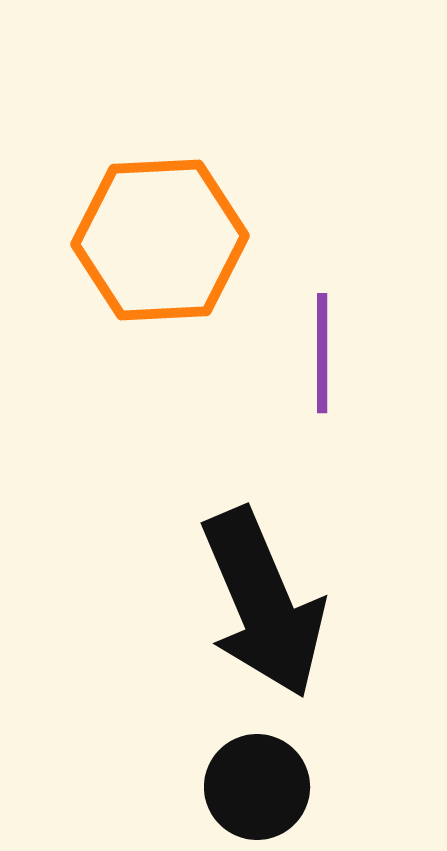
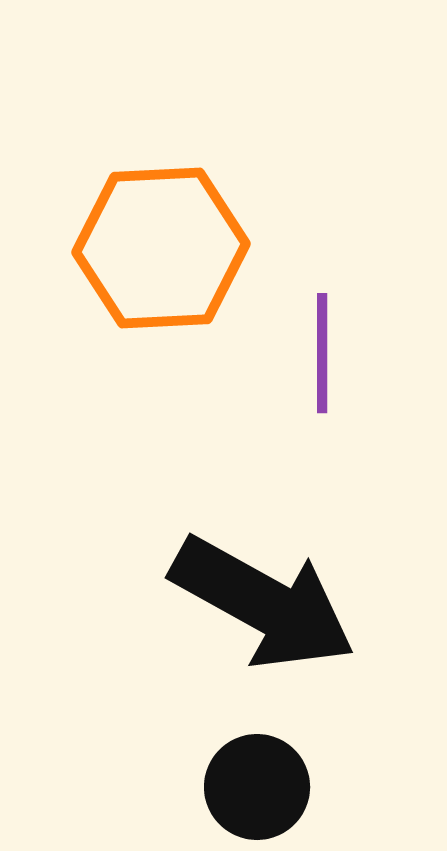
orange hexagon: moved 1 px right, 8 px down
black arrow: rotated 38 degrees counterclockwise
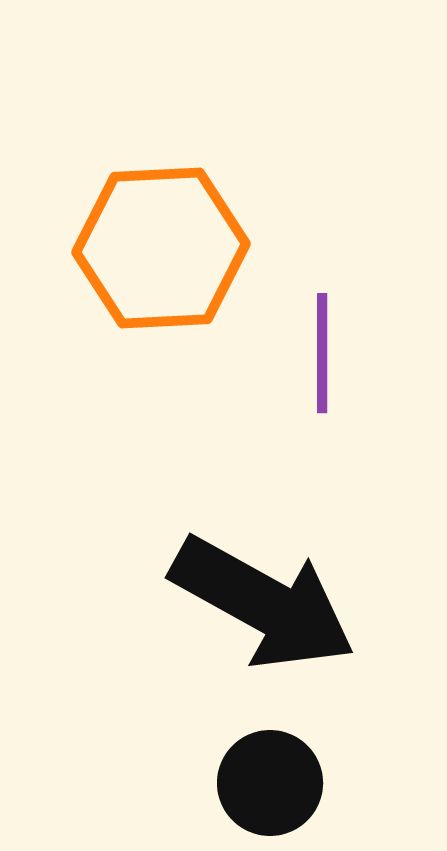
black circle: moved 13 px right, 4 px up
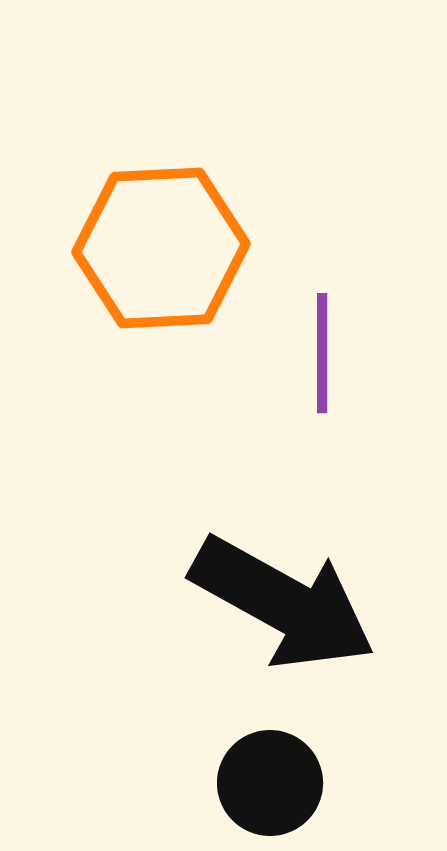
black arrow: moved 20 px right
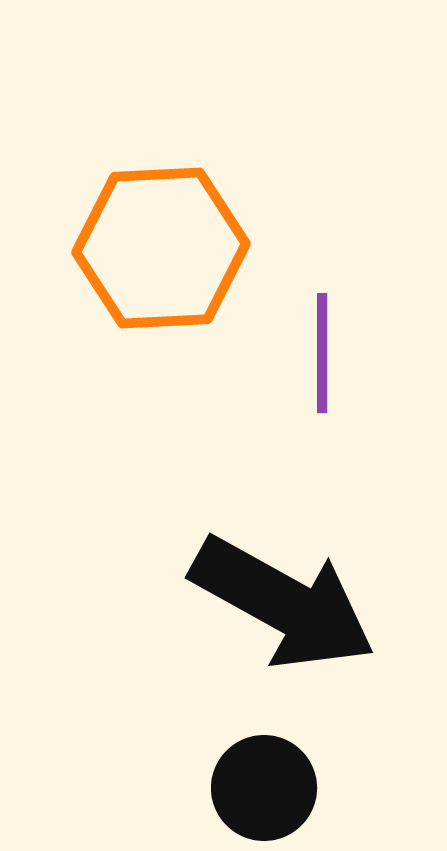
black circle: moved 6 px left, 5 px down
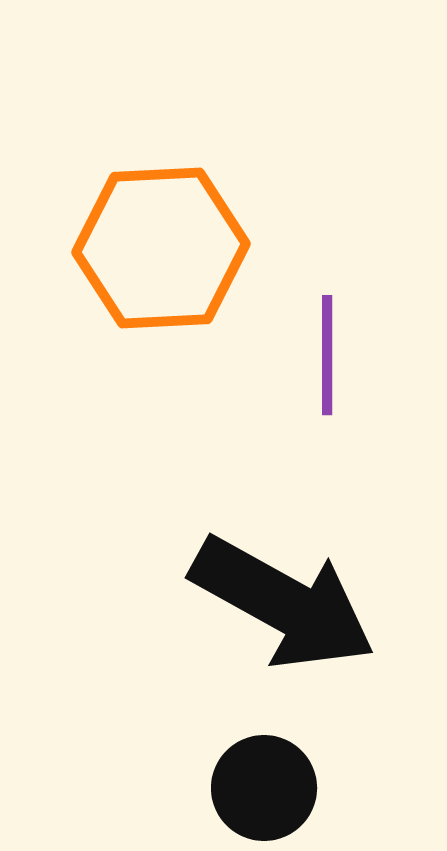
purple line: moved 5 px right, 2 px down
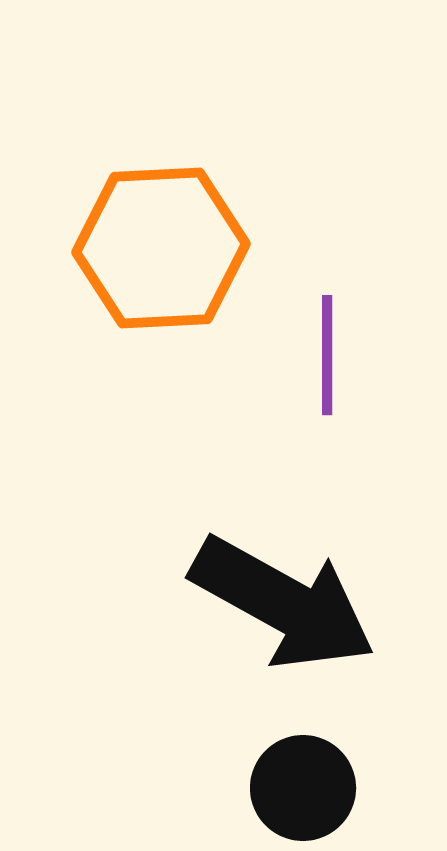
black circle: moved 39 px right
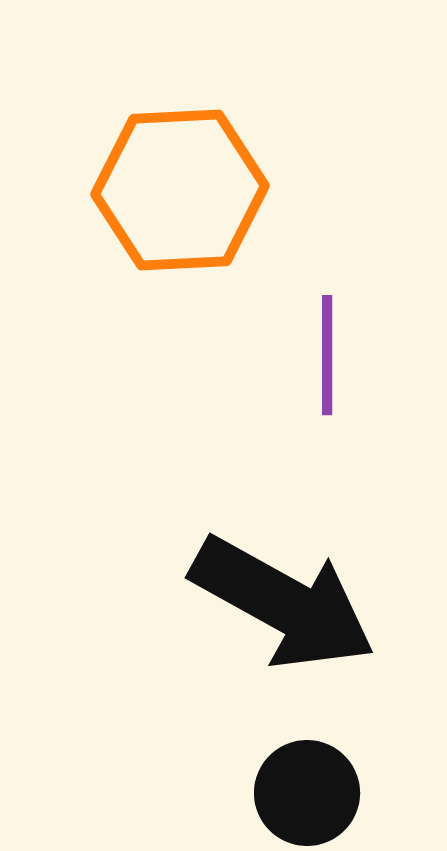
orange hexagon: moved 19 px right, 58 px up
black circle: moved 4 px right, 5 px down
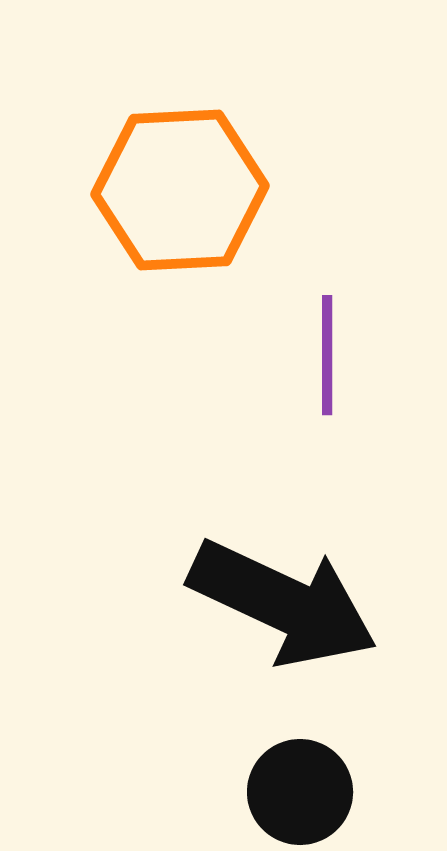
black arrow: rotated 4 degrees counterclockwise
black circle: moved 7 px left, 1 px up
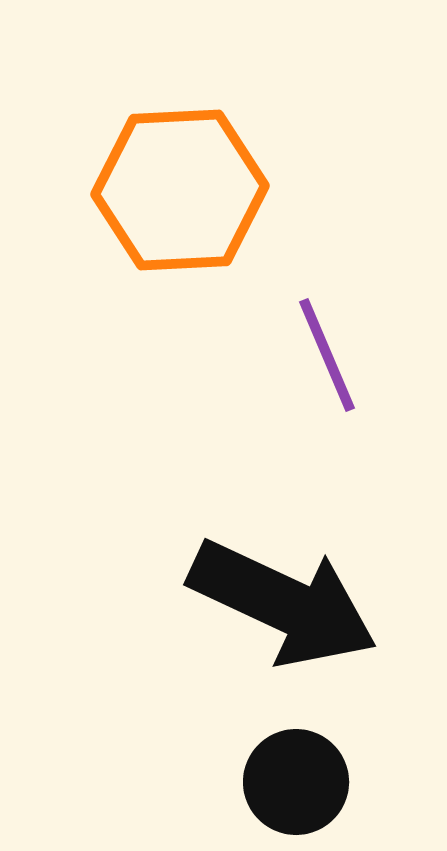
purple line: rotated 23 degrees counterclockwise
black circle: moved 4 px left, 10 px up
